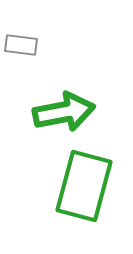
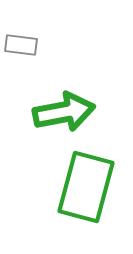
green rectangle: moved 2 px right, 1 px down
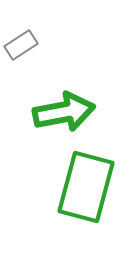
gray rectangle: rotated 40 degrees counterclockwise
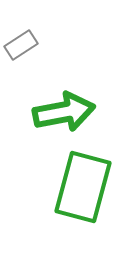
green rectangle: moved 3 px left
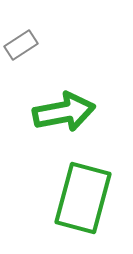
green rectangle: moved 11 px down
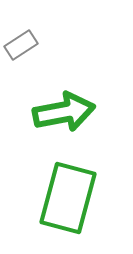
green rectangle: moved 15 px left
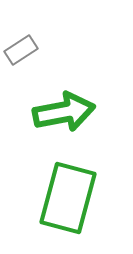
gray rectangle: moved 5 px down
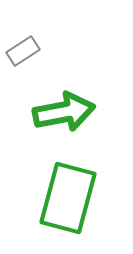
gray rectangle: moved 2 px right, 1 px down
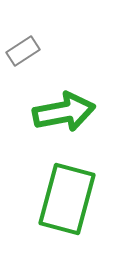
green rectangle: moved 1 px left, 1 px down
